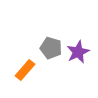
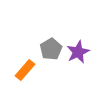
gray pentagon: moved 1 px down; rotated 25 degrees clockwise
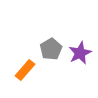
purple star: moved 2 px right, 1 px down
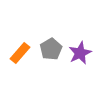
orange rectangle: moved 5 px left, 17 px up
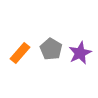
gray pentagon: rotated 10 degrees counterclockwise
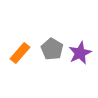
gray pentagon: moved 1 px right
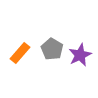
purple star: moved 2 px down
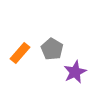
purple star: moved 5 px left, 17 px down
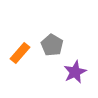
gray pentagon: moved 4 px up
